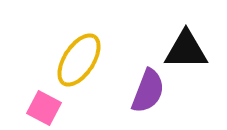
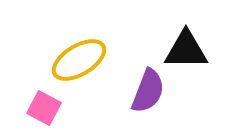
yellow ellipse: rotated 26 degrees clockwise
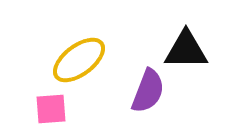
yellow ellipse: rotated 6 degrees counterclockwise
pink square: moved 7 px right, 1 px down; rotated 32 degrees counterclockwise
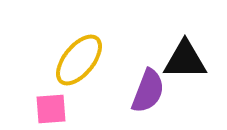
black triangle: moved 1 px left, 10 px down
yellow ellipse: rotated 14 degrees counterclockwise
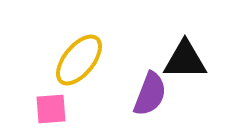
purple semicircle: moved 2 px right, 3 px down
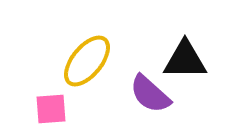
yellow ellipse: moved 8 px right, 1 px down
purple semicircle: rotated 111 degrees clockwise
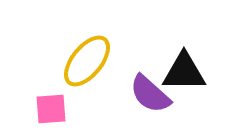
black triangle: moved 1 px left, 12 px down
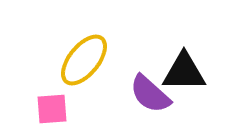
yellow ellipse: moved 3 px left, 1 px up
pink square: moved 1 px right
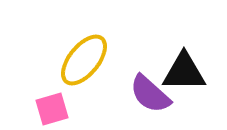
pink square: rotated 12 degrees counterclockwise
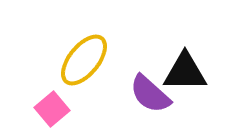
black triangle: moved 1 px right
pink square: rotated 24 degrees counterclockwise
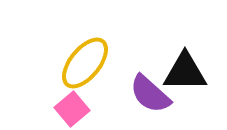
yellow ellipse: moved 1 px right, 3 px down
pink square: moved 20 px right
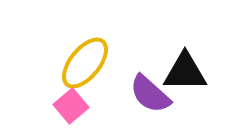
pink square: moved 1 px left, 3 px up
